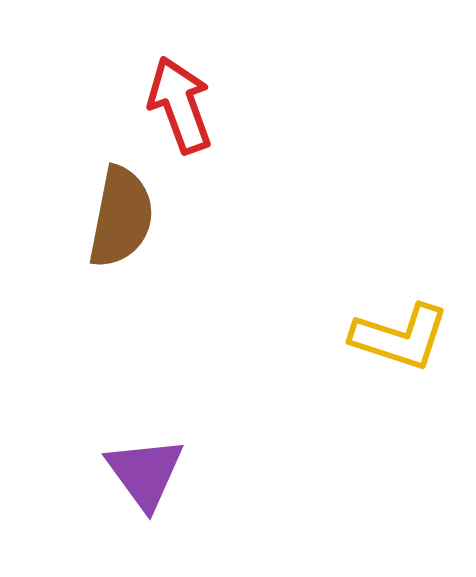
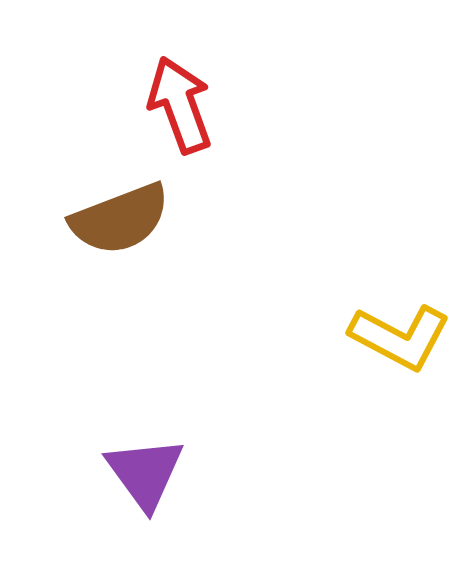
brown semicircle: moved 1 px left, 2 px down; rotated 58 degrees clockwise
yellow L-shape: rotated 10 degrees clockwise
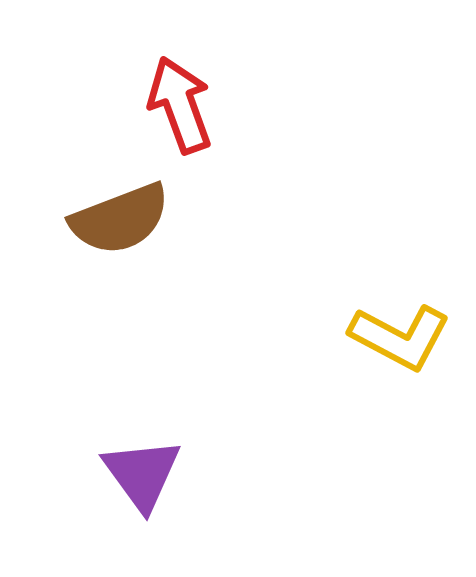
purple triangle: moved 3 px left, 1 px down
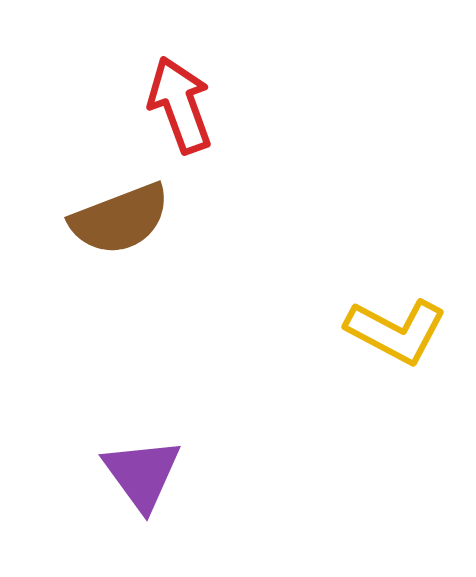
yellow L-shape: moved 4 px left, 6 px up
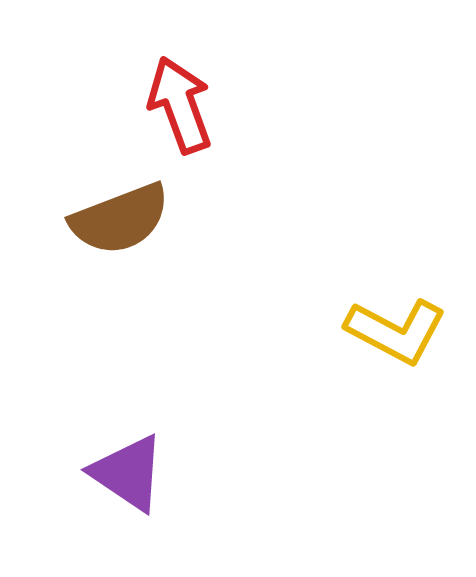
purple triangle: moved 14 px left, 1 px up; rotated 20 degrees counterclockwise
